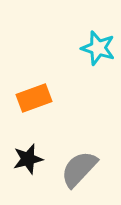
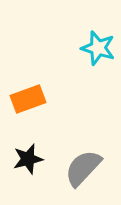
orange rectangle: moved 6 px left, 1 px down
gray semicircle: moved 4 px right, 1 px up
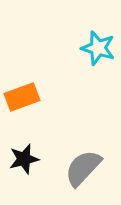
orange rectangle: moved 6 px left, 2 px up
black star: moved 4 px left
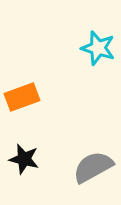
black star: rotated 28 degrees clockwise
gray semicircle: moved 10 px right, 1 px up; rotated 18 degrees clockwise
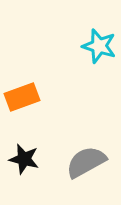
cyan star: moved 1 px right, 2 px up
gray semicircle: moved 7 px left, 5 px up
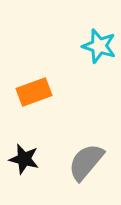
orange rectangle: moved 12 px right, 5 px up
gray semicircle: rotated 21 degrees counterclockwise
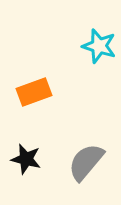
black star: moved 2 px right
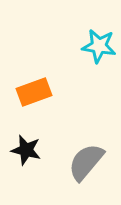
cyan star: rotated 8 degrees counterclockwise
black star: moved 9 px up
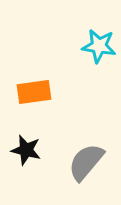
orange rectangle: rotated 12 degrees clockwise
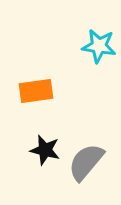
orange rectangle: moved 2 px right, 1 px up
black star: moved 19 px right
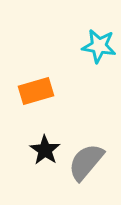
orange rectangle: rotated 8 degrees counterclockwise
black star: rotated 20 degrees clockwise
